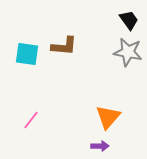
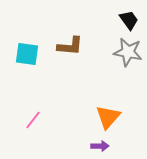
brown L-shape: moved 6 px right
pink line: moved 2 px right
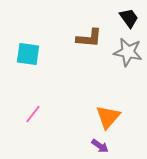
black trapezoid: moved 2 px up
brown L-shape: moved 19 px right, 8 px up
cyan square: moved 1 px right
pink line: moved 6 px up
purple arrow: rotated 36 degrees clockwise
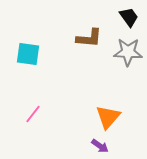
black trapezoid: moved 1 px up
gray star: rotated 8 degrees counterclockwise
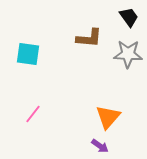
gray star: moved 2 px down
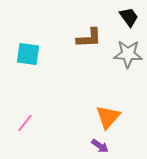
brown L-shape: rotated 8 degrees counterclockwise
pink line: moved 8 px left, 9 px down
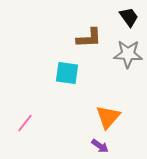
cyan square: moved 39 px right, 19 px down
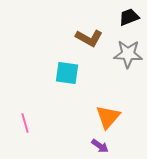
black trapezoid: rotated 75 degrees counterclockwise
brown L-shape: rotated 32 degrees clockwise
pink line: rotated 54 degrees counterclockwise
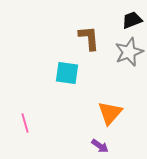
black trapezoid: moved 3 px right, 3 px down
brown L-shape: rotated 124 degrees counterclockwise
gray star: moved 1 px right, 2 px up; rotated 24 degrees counterclockwise
orange triangle: moved 2 px right, 4 px up
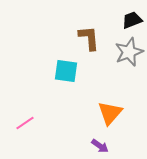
cyan square: moved 1 px left, 2 px up
pink line: rotated 72 degrees clockwise
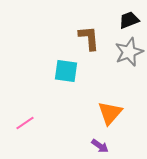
black trapezoid: moved 3 px left
